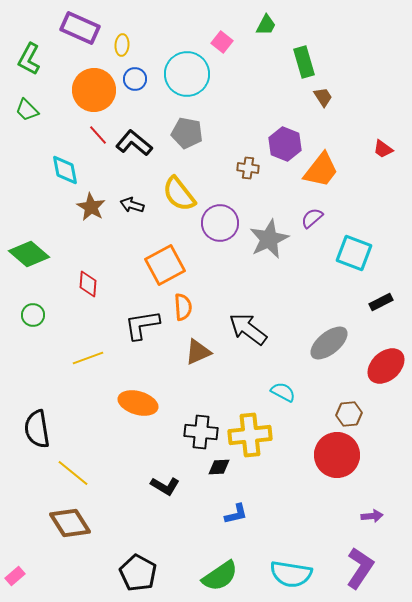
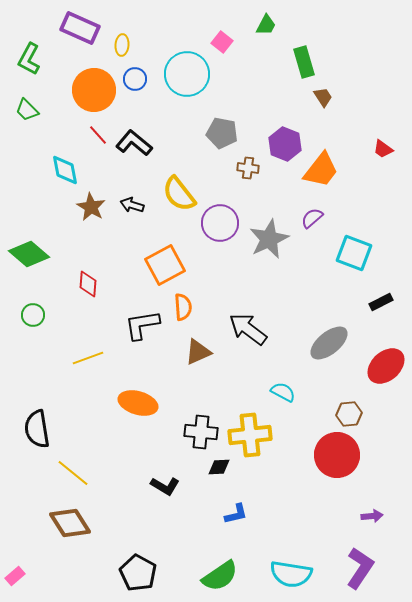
gray pentagon at (187, 133): moved 35 px right
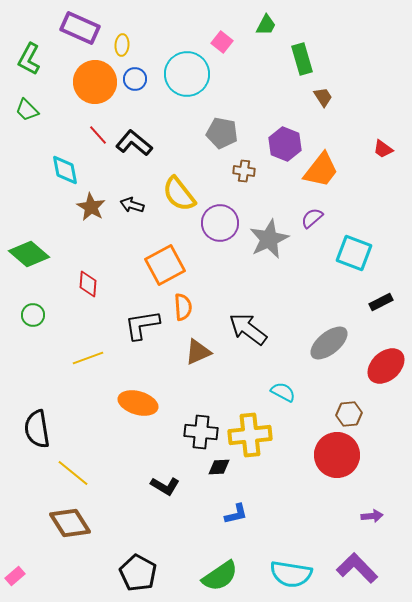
green rectangle at (304, 62): moved 2 px left, 3 px up
orange circle at (94, 90): moved 1 px right, 8 px up
brown cross at (248, 168): moved 4 px left, 3 px down
purple L-shape at (360, 568): moved 3 px left; rotated 78 degrees counterclockwise
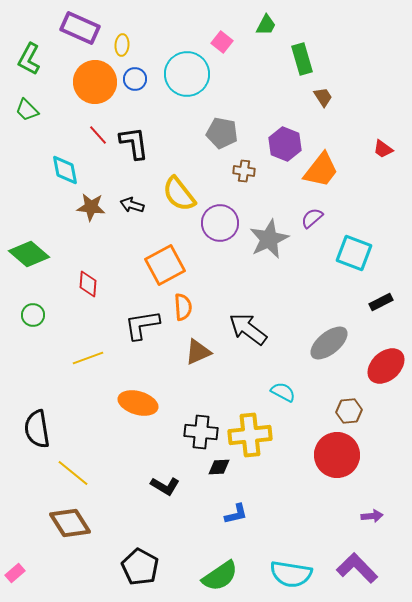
black L-shape at (134, 143): rotated 42 degrees clockwise
brown star at (91, 207): rotated 24 degrees counterclockwise
brown hexagon at (349, 414): moved 3 px up
black pentagon at (138, 573): moved 2 px right, 6 px up
pink rectangle at (15, 576): moved 3 px up
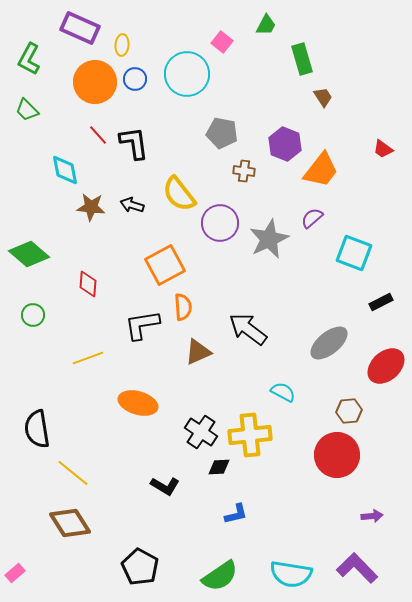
black cross at (201, 432): rotated 28 degrees clockwise
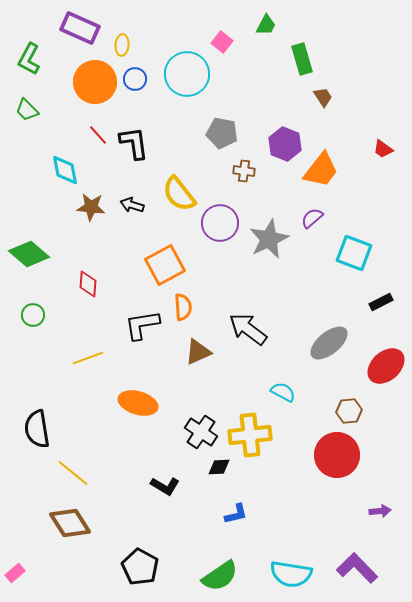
purple arrow at (372, 516): moved 8 px right, 5 px up
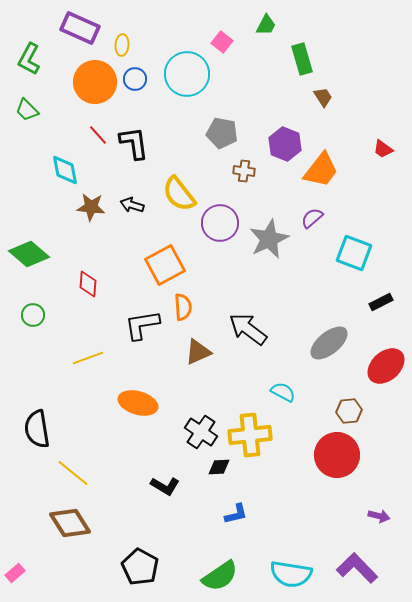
purple arrow at (380, 511): moved 1 px left, 5 px down; rotated 20 degrees clockwise
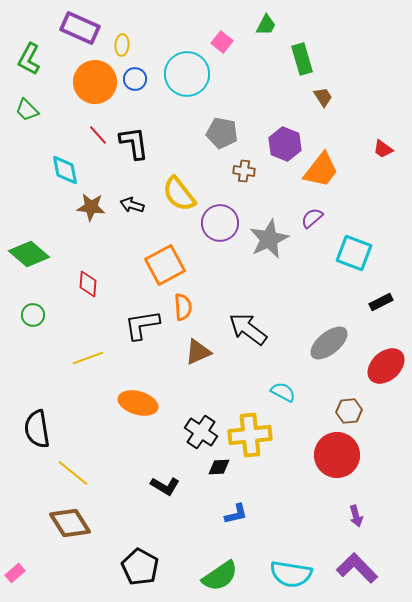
purple arrow at (379, 516): moved 23 px left; rotated 60 degrees clockwise
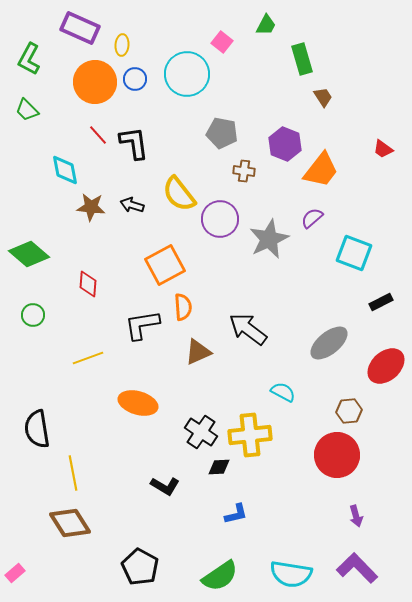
purple circle at (220, 223): moved 4 px up
yellow line at (73, 473): rotated 40 degrees clockwise
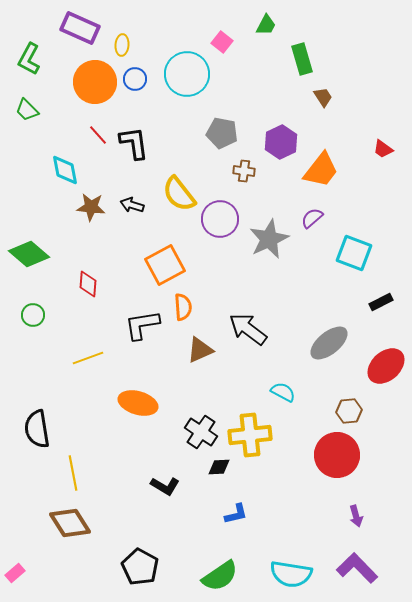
purple hexagon at (285, 144): moved 4 px left, 2 px up; rotated 12 degrees clockwise
brown triangle at (198, 352): moved 2 px right, 2 px up
